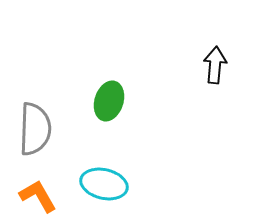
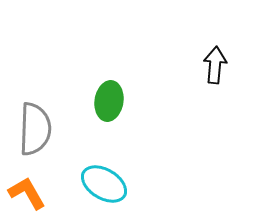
green ellipse: rotated 9 degrees counterclockwise
cyan ellipse: rotated 18 degrees clockwise
orange L-shape: moved 11 px left, 3 px up
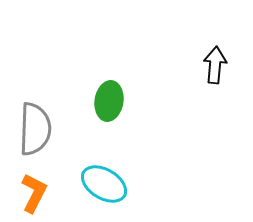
orange L-shape: moved 7 px right; rotated 57 degrees clockwise
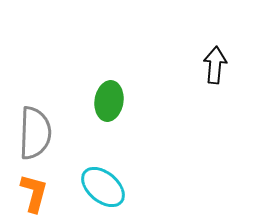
gray semicircle: moved 4 px down
cyan ellipse: moved 1 px left, 3 px down; rotated 9 degrees clockwise
orange L-shape: rotated 12 degrees counterclockwise
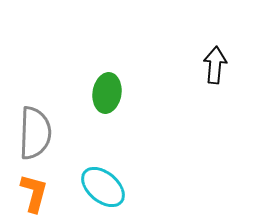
green ellipse: moved 2 px left, 8 px up
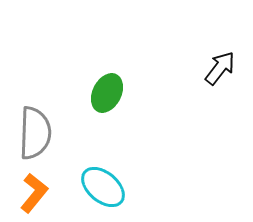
black arrow: moved 5 px right, 3 px down; rotated 33 degrees clockwise
green ellipse: rotated 18 degrees clockwise
orange L-shape: rotated 24 degrees clockwise
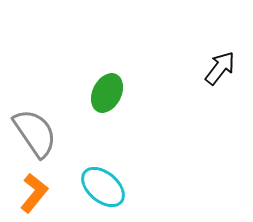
gray semicircle: rotated 36 degrees counterclockwise
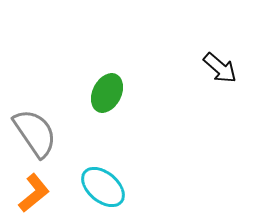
black arrow: rotated 93 degrees clockwise
orange L-shape: rotated 12 degrees clockwise
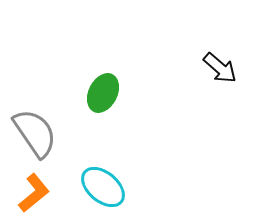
green ellipse: moved 4 px left
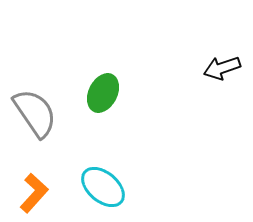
black arrow: moved 2 px right; rotated 120 degrees clockwise
gray semicircle: moved 20 px up
orange L-shape: rotated 9 degrees counterclockwise
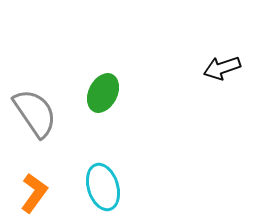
cyan ellipse: rotated 33 degrees clockwise
orange L-shape: rotated 6 degrees counterclockwise
